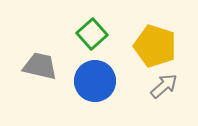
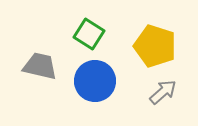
green square: moved 3 px left; rotated 16 degrees counterclockwise
gray arrow: moved 1 px left, 6 px down
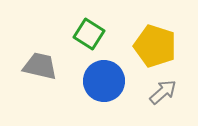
blue circle: moved 9 px right
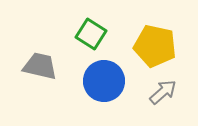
green square: moved 2 px right
yellow pentagon: rotated 6 degrees counterclockwise
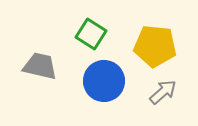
yellow pentagon: rotated 6 degrees counterclockwise
